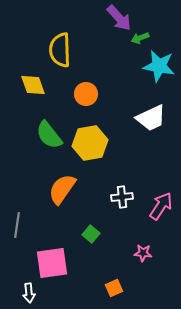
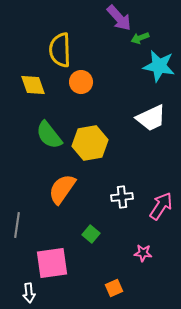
orange circle: moved 5 px left, 12 px up
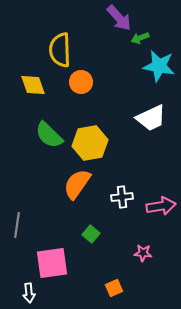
green semicircle: rotated 8 degrees counterclockwise
orange semicircle: moved 15 px right, 5 px up
pink arrow: rotated 48 degrees clockwise
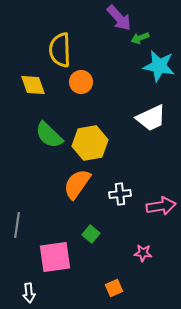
white cross: moved 2 px left, 3 px up
pink square: moved 3 px right, 6 px up
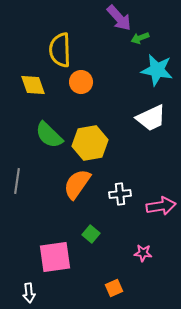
cyan star: moved 2 px left, 4 px down
gray line: moved 44 px up
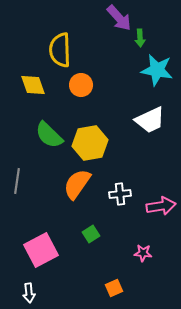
green arrow: rotated 72 degrees counterclockwise
orange circle: moved 3 px down
white trapezoid: moved 1 px left, 2 px down
green square: rotated 18 degrees clockwise
pink square: moved 14 px left, 7 px up; rotated 20 degrees counterclockwise
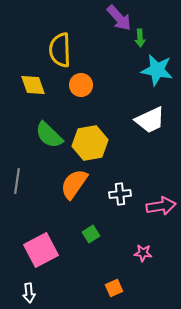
orange semicircle: moved 3 px left
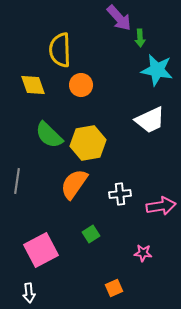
yellow hexagon: moved 2 px left
